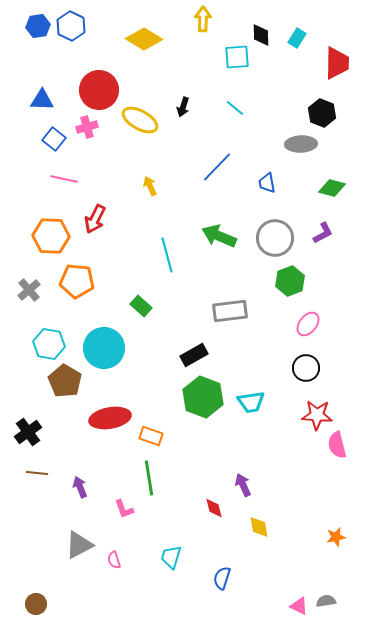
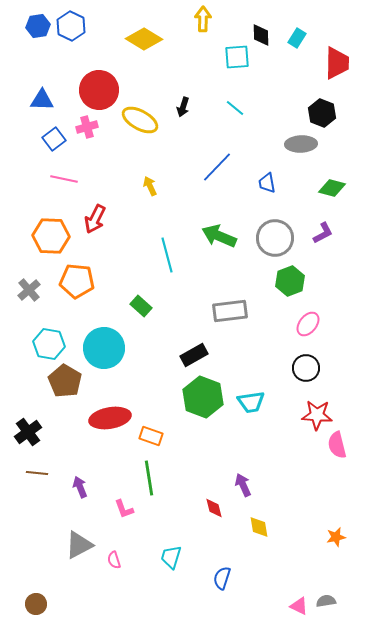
blue square at (54, 139): rotated 15 degrees clockwise
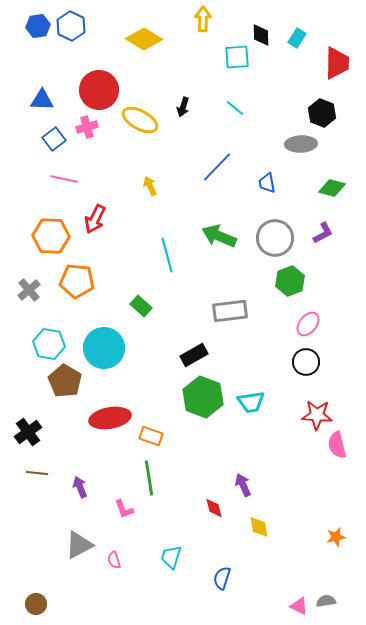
black circle at (306, 368): moved 6 px up
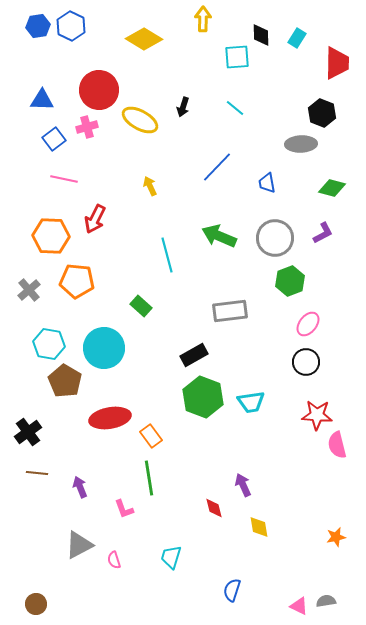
orange rectangle at (151, 436): rotated 35 degrees clockwise
blue semicircle at (222, 578): moved 10 px right, 12 px down
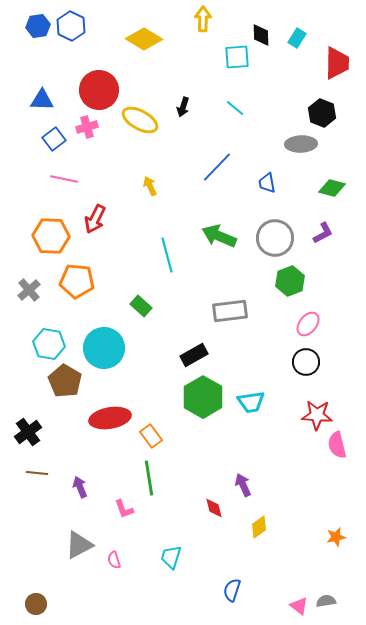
green hexagon at (203, 397): rotated 9 degrees clockwise
yellow diamond at (259, 527): rotated 65 degrees clockwise
pink triangle at (299, 606): rotated 12 degrees clockwise
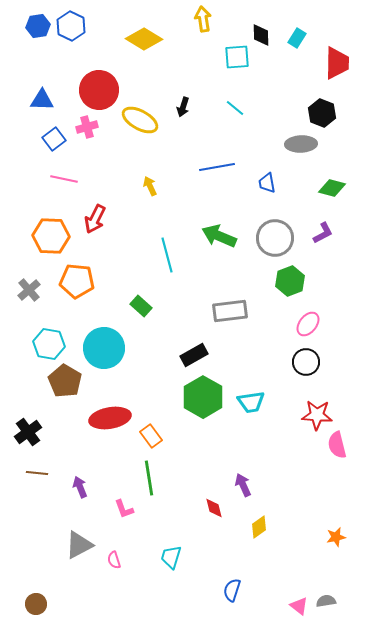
yellow arrow at (203, 19): rotated 10 degrees counterclockwise
blue line at (217, 167): rotated 36 degrees clockwise
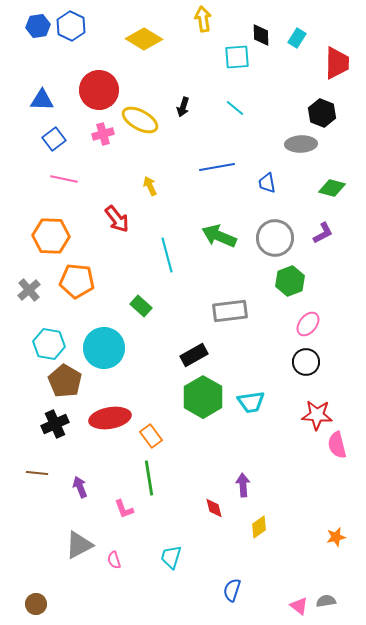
pink cross at (87, 127): moved 16 px right, 7 px down
red arrow at (95, 219): moved 22 px right; rotated 64 degrees counterclockwise
black cross at (28, 432): moved 27 px right, 8 px up; rotated 12 degrees clockwise
purple arrow at (243, 485): rotated 20 degrees clockwise
